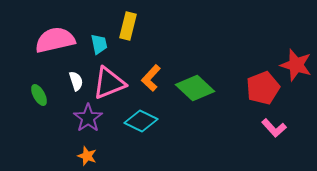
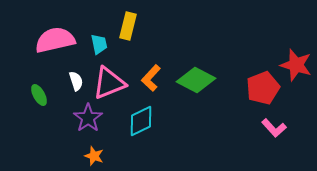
green diamond: moved 1 px right, 8 px up; rotated 15 degrees counterclockwise
cyan diamond: rotated 52 degrees counterclockwise
orange star: moved 7 px right
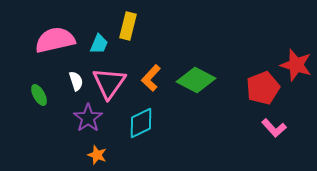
cyan trapezoid: rotated 35 degrees clockwise
pink triangle: rotated 33 degrees counterclockwise
cyan diamond: moved 2 px down
orange star: moved 3 px right, 1 px up
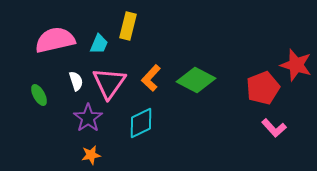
orange star: moved 6 px left; rotated 30 degrees counterclockwise
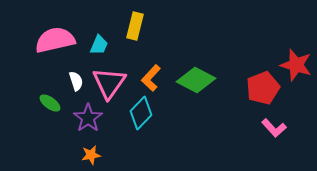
yellow rectangle: moved 7 px right
cyan trapezoid: moved 1 px down
green ellipse: moved 11 px right, 8 px down; rotated 25 degrees counterclockwise
cyan diamond: moved 10 px up; rotated 20 degrees counterclockwise
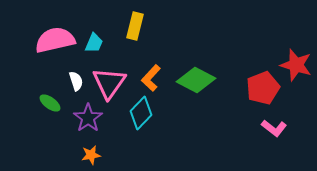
cyan trapezoid: moved 5 px left, 2 px up
pink L-shape: rotated 10 degrees counterclockwise
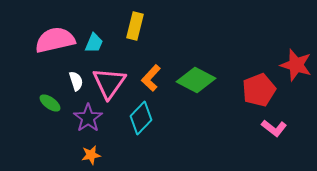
red pentagon: moved 4 px left, 2 px down
cyan diamond: moved 5 px down
